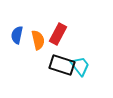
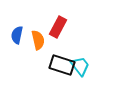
red rectangle: moved 7 px up
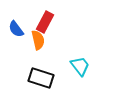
red rectangle: moved 13 px left, 5 px up
blue semicircle: moved 1 px left, 6 px up; rotated 48 degrees counterclockwise
black rectangle: moved 21 px left, 13 px down
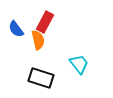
cyan trapezoid: moved 1 px left, 2 px up
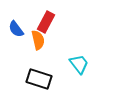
red rectangle: moved 1 px right
black rectangle: moved 2 px left, 1 px down
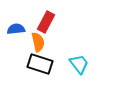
blue semicircle: rotated 120 degrees clockwise
orange semicircle: moved 2 px down
black rectangle: moved 1 px right, 15 px up
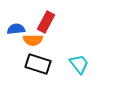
orange semicircle: moved 5 px left, 2 px up; rotated 102 degrees clockwise
black rectangle: moved 2 px left
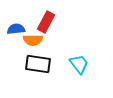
black rectangle: rotated 10 degrees counterclockwise
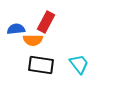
black rectangle: moved 3 px right, 1 px down
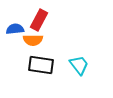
red rectangle: moved 7 px left, 2 px up
blue semicircle: moved 1 px left
cyan trapezoid: moved 1 px down
